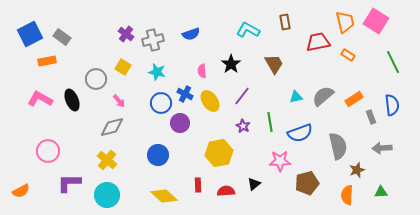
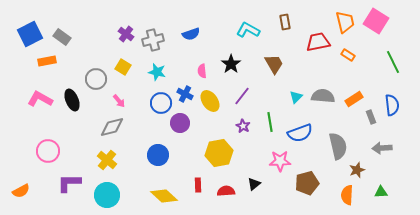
gray semicircle at (323, 96): rotated 45 degrees clockwise
cyan triangle at (296, 97): rotated 32 degrees counterclockwise
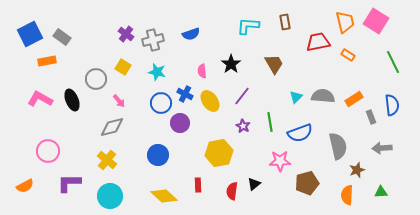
cyan L-shape at (248, 30): moved 4 px up; rotated 25 degrees counterclockwise
orange semicircle at (21, 191): moved 4 px right, 5 px up
red semicircle at (226, 191): moved 6 px right; rotated 78 degrees counterclockwise
cyan circle at (107, 195): moved 3 px right, 1 px down
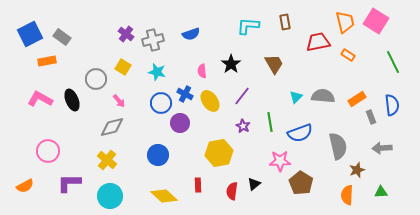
orange rectangle at (354, 99): moved 3 px right
brown pentagon at (307, 183): moved 6 px left; rotated 25 degrees counterclockwise
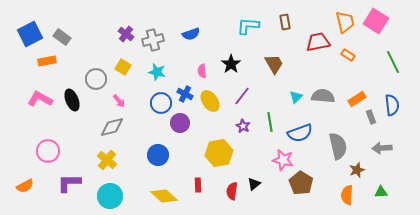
pink star at (280, 161): moved 3 px right, 1 px up; rotated 15 degrees clockwise
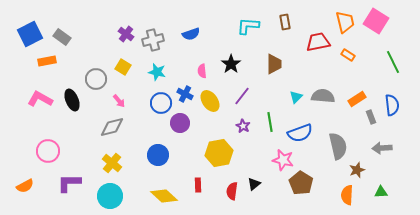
brown trapezoid at (274, 64): rotated 30 degrees clockwise
yellow cross at (107, 160): moved 5 px right, 3 px down
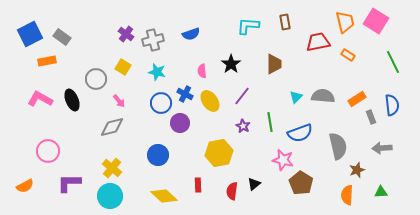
yellow cross at (112, 163): moved 5 px down
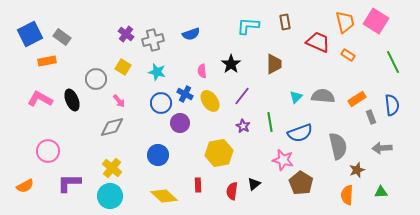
red trapezoid at (318, 42): rotated 35 degrees clockwise
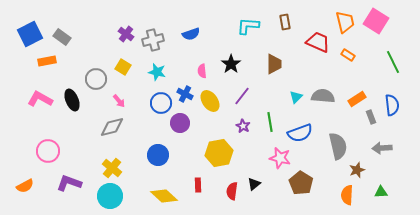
pink star at (283, 160): moved 3 px left, 2 px up
purple L-shape at (69, 183): rotated 20 degrees clockwise
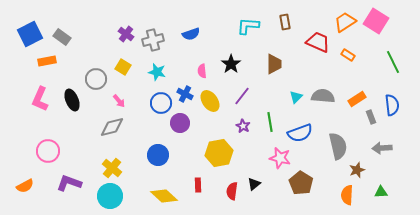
orange trapezoid at (345, 22): rotated 110 degrees counterclockwise
pink L-shape at (40, 99): rotated 95 degrees counterclockwise
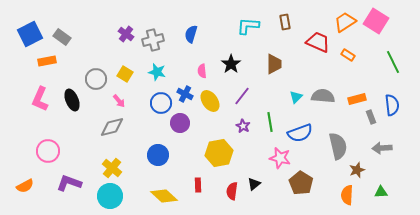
blue semicircle at (191, 34): rotated 126 degrees clockwise
yellow square at (123, 67): moved 2 px right, 7 px down
orange rectangle at (357, 99): rotated 18 degrees clockwise
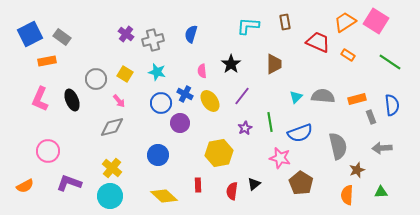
green line at (393, 62): moved 3 px left; rotated 30 degrees counterclockwise
purple star at (243, 126): moved 2 px right, 2 px down; rotated 16 degrees clockwise
